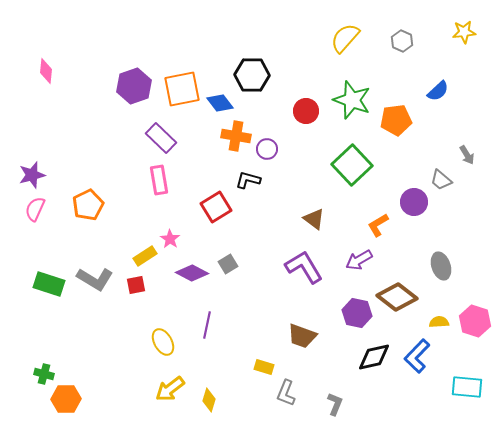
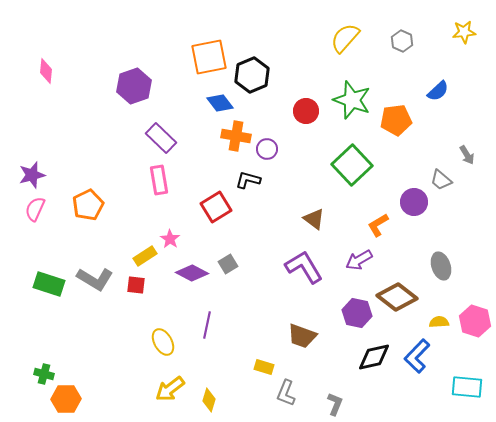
black hexagon at (252, 75): rotated 24 degrees counterclockwise
orange square at (182, 89): moved 27 px right, 32 px up
red square at (136, 285): rotated 18 degrees clockwise
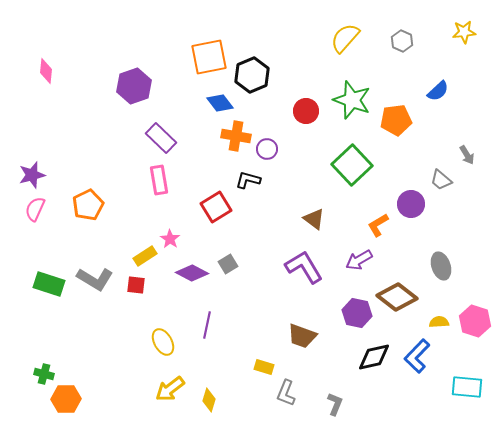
purple circle at (414, 202): moved 3 px left, 2 px down
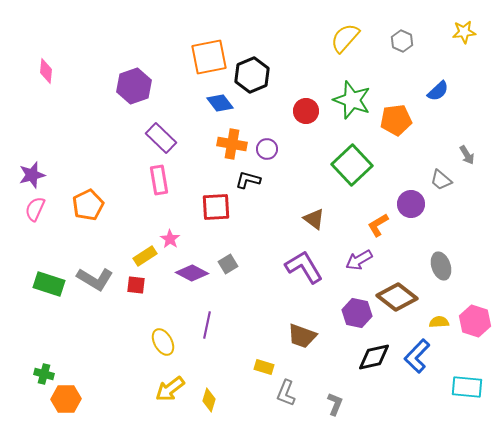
orange cross at (236, 136): moved 4 px left, 8 px down
red square at (216, 207): rotated 28 degrees clockwise
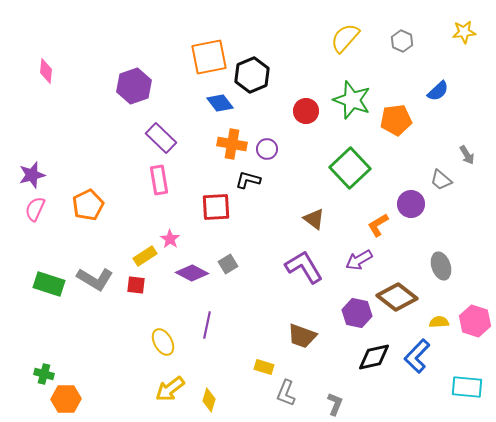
green square at (352, 165): moved 2 px left, 3 px down
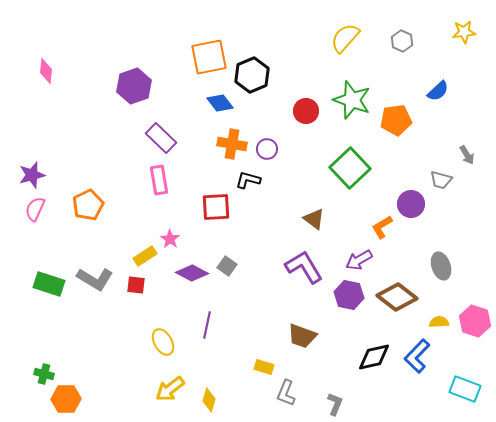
gray trapezoid at (441, 180): rotated 25 degrees counterclockwise
orange L-shape at (378, 225): moved 4 px right, 2 px down
gray square at (228, 264): moved 1 px left, 2 px down; rotated 24 degrees counterclockwise
purple hexagon at (357, 313): moved 8 px left, 18 px up
cyan rectangle at (467, 387): moved 2 px left, 2 px down; rotated 16 degrees clockwise
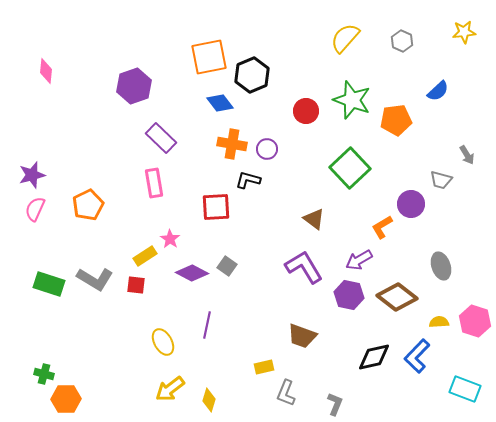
pink rectangle at (159, 180): moved 5 px left, 3 px down
yellow rectangle at (264, 367): rotated 30 degrees counterclockwise
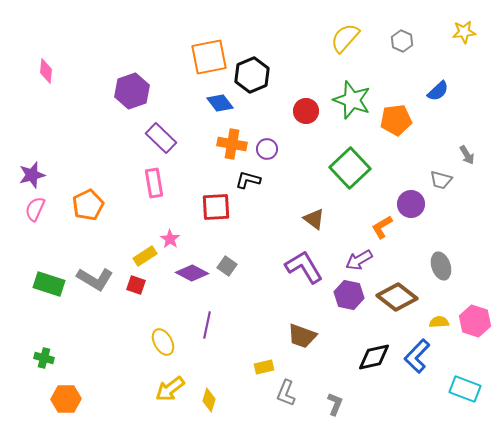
purple hexagon at (134, 86): moved 2 px left, 5 px down
red square at (136, 285): rotated 12 degrees clockwise
green cross at (44, 374): moved 16 px up
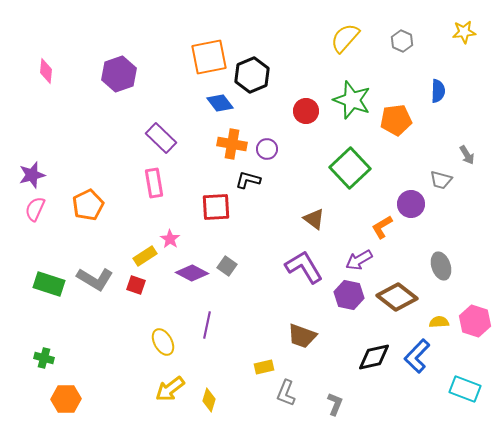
purple hexagon at (132, 91): moved 13 px left, 17 px up
blue semicircle at (438, 91): rotated 45 degrees counterclockwise
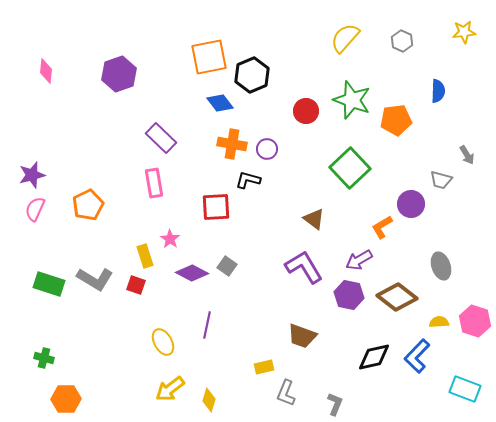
yellow rectangle at (145, 256): rotated 75 degrees counterclockwise
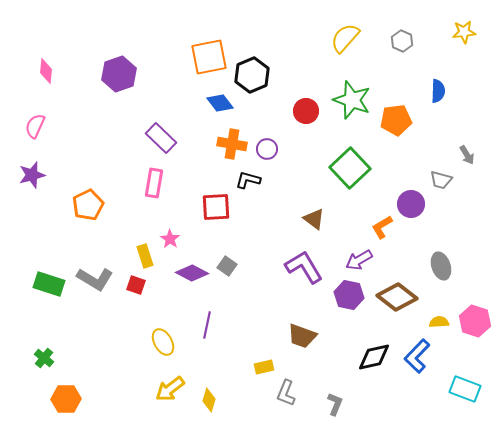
pink rectangle at (154, 183): rotated 20 degrees clockwise
pink semicircle at (35, 209): moved 83 px up
green cross at (44, 358): rotated 24 degrees clockwise
